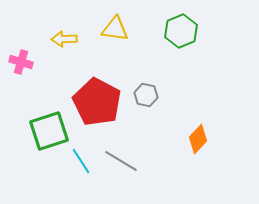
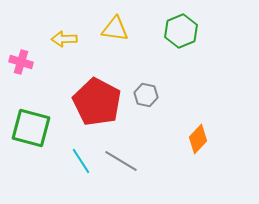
green square: moved 18 px left, 3 px up; rotated 33 degrees clockwise
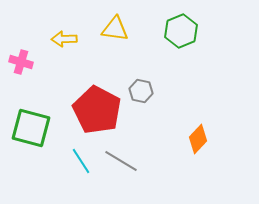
gray hexagon: moved 5 px left, 4 px up
red pentagon: moved 8 px down
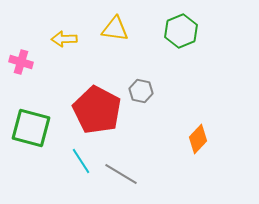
gray line: moved 13 px down
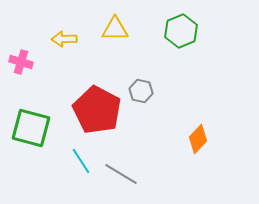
yellow triangle: rotated 8 degrees counterclockwise
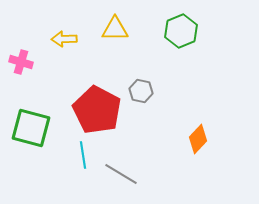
cyan line: moved 2 px right, 6 px up; rotated 24 degrees clockwise
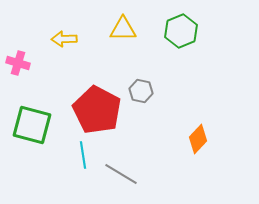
yellow triangle: moved 8 px right
pink cross: moved 3 px left, 1 px down
green square: moved 1 px right, 3 px up
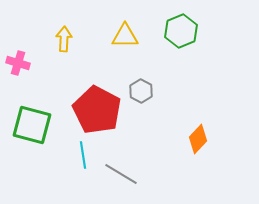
yellow triangle: moved 2 px right, 7 px down
yellow arrow: rotated 95 degrees clockwise
gray hexagon: rotated 15 degrees clockwise
